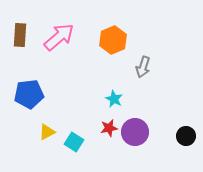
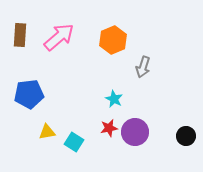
yellow triangle: rotated 18 degrees clockwise
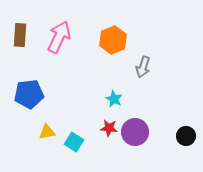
pink arrow: rotated 24 degrees counterclockwise
red star: rotated 18 degrees clockwise
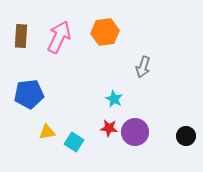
brown rectangle: moved 1 px right, 1 px down
orange hexagon: moved 8 px left, 8 px up; rotated 16 degrees clockwise
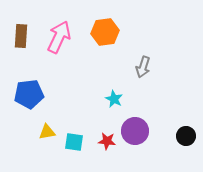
red star: moved 2 px left, 13 px down
purple circle: moved 1 px up
cyan square: rotated 24 degrees counterclockwise
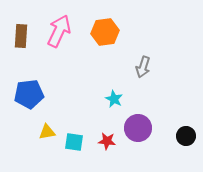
pink arrow: moved 6 px up
purple circle: moved 3 px right, 3 px up
